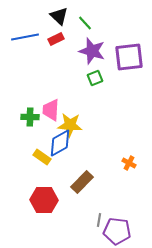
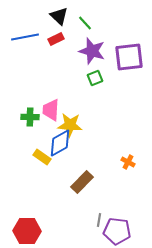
orange cross: moved 1 px left, 1 px up
red hexagon: moved 17 px left, 31 px down
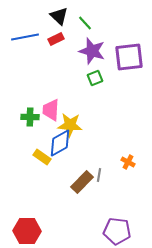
gray line: moved 45 px up
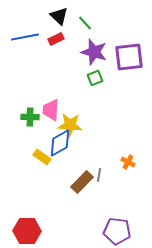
purple star: moved 2 px right, 1 px down
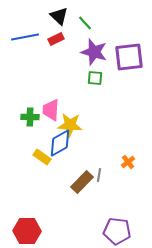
green square: rotated 28 degrees clockwise
orange cross: rotated 24 degrees clockwise
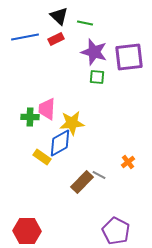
green line: rotated 35 degrees counterclockwise
green square: moved 2 px right, 1 px up
pink trapezoid: moved 4 px left, 1 px up
yellow star: moved 2 px right, 2 px up; rotated 10 degrees counterclockwise
gray line: rotated 72 degrees counterclockwise
purple pentagon: moved 1 px left; rotated 20 degrees clockwise
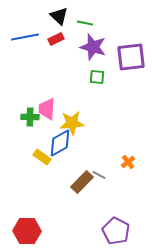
purple star: moved 1 px left, 5 px up
purple square: moved 2 px right
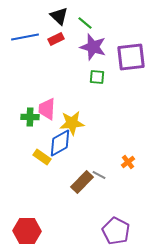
green line: rotated 28 degrees clockwise
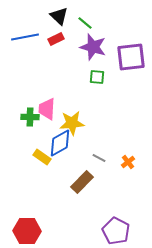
gray line: moved 17 px up
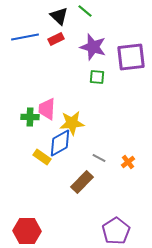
green line: moved 12 px up
purple pentagon: rotated 12 degrees clockwise
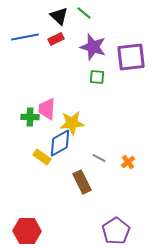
green line: moved 1 px left, 2 px down
brown rectangle: rotated 70 degrees counterclockwise
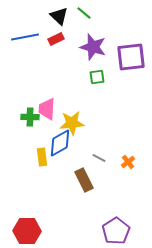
green square: rotated 14 degrees counterclockwise
yellow rectangle: rotated 48 degrees clockwise
brown rectangle: moved 2 px right, 2 px up
